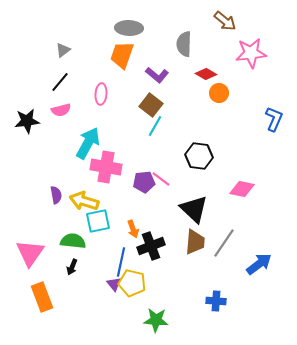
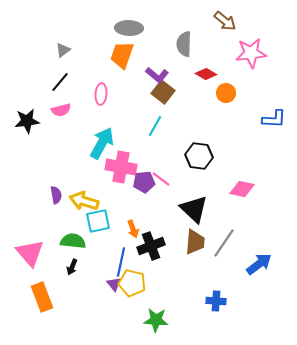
orange circle: moved 7 px right
brown square: moved 12 px right, 13 px up
blue L-shape: rotated 70 degrees clockwise
cyan arrow: moved 14 px right
pink cross: moved 15 px right
pink triangle: rotated 16 degrees counterclockwise
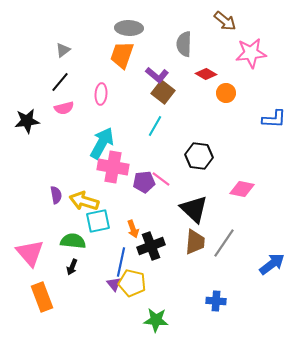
pink semicircle: moved 3 px right, 2 px up
pink cross: moved 8 px left
blue arrow: moved 13 px right
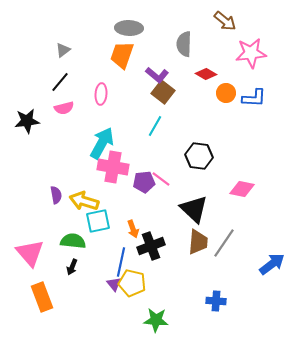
blue L-shape: moved 20 px left, 21 px up
brown trapezoid: moved 3 px right
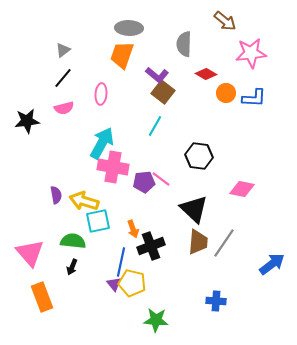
black line: moved 3 px right, 4 px up
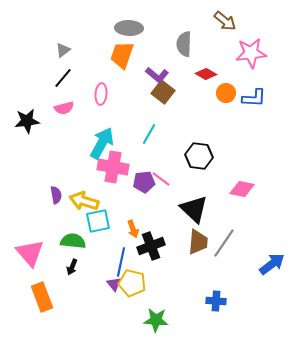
cyan line: moved 6 px left, 8 px down
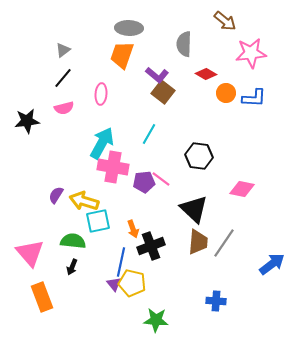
purple semicircle: rotated 138 degrees counterclockwise
